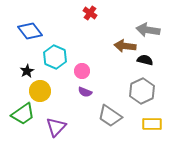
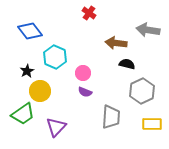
red cross: moved 1 px left
brown arrow: moved 9 px left, 3 px up
black semicircle: moved 18 px left, 4 px down
pink circle: moved 1 px right, 2 px down
gray trapezoid: moved 1 px right, 1 px down; rotated 120 degrees counterclockwise
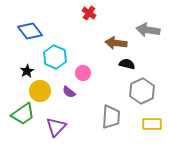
purple semicircle: moved 16 px left; rotated 16 degrees clockwise
